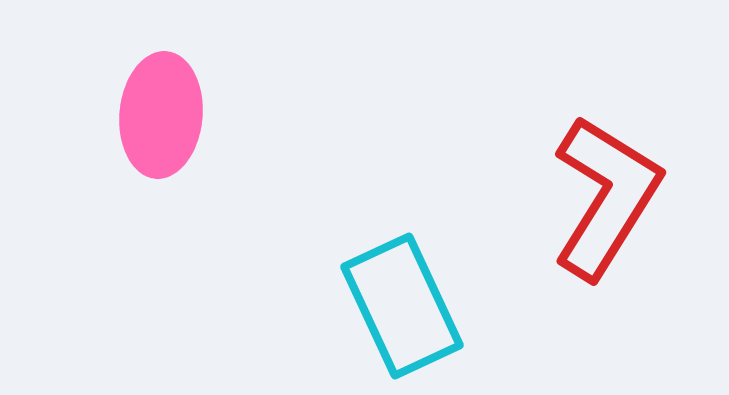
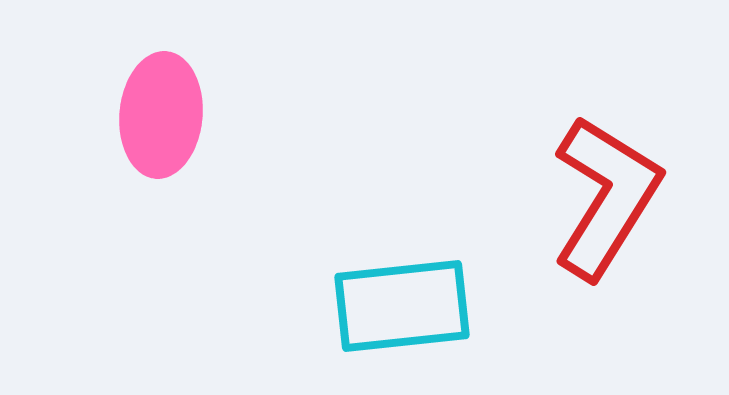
cyan rectangle: rotated 71 degrees counterclockwise
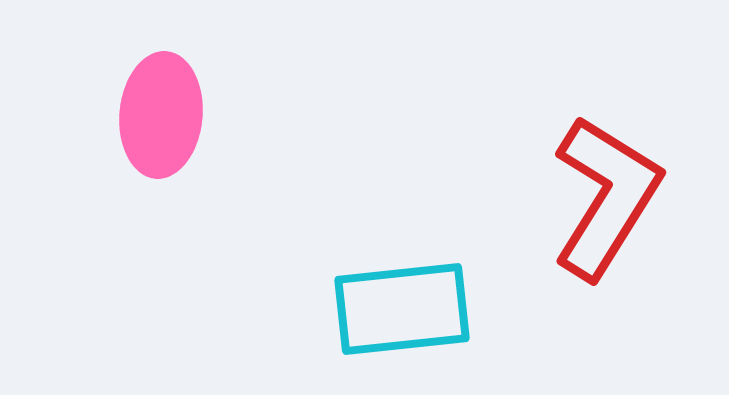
cyan rectangle: moved 3 px down
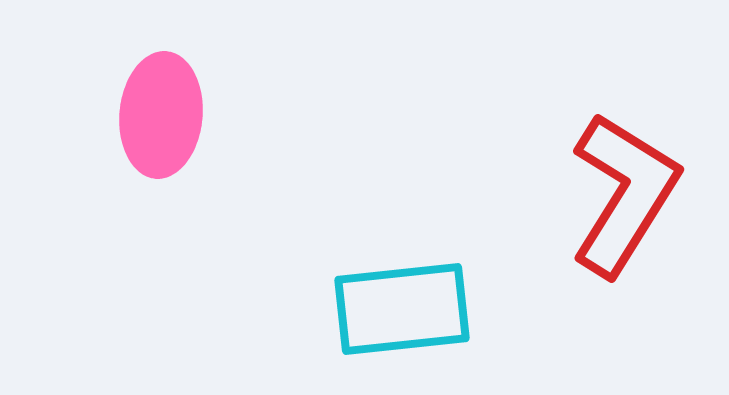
red L-shape: moved 18 px right, 3 px up
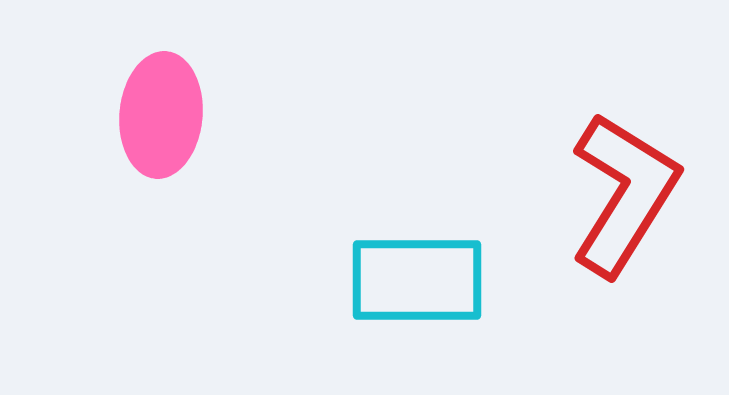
cyan rectangle: moved 15 px right, 29 px up; rotated 6 degrees clockwise
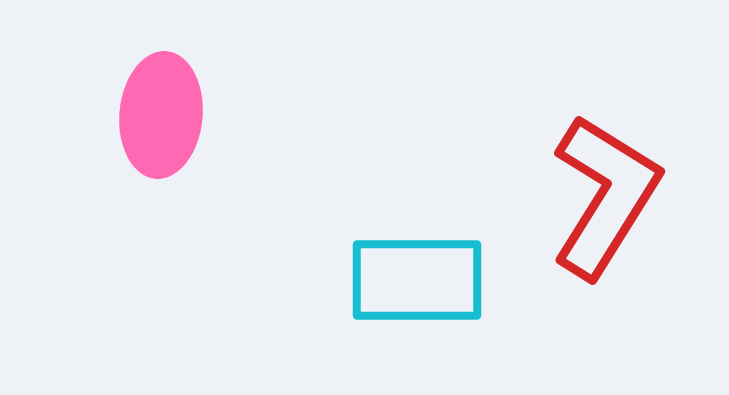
red L-shape: moved 19 px left, 2 px down
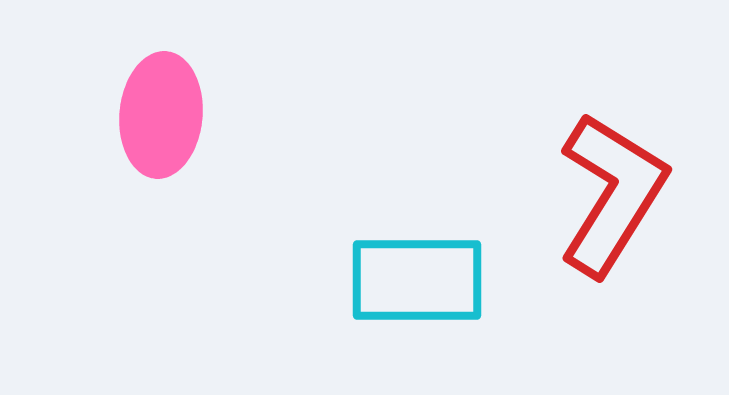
red L-shape: moved 7 px right, 2 px up
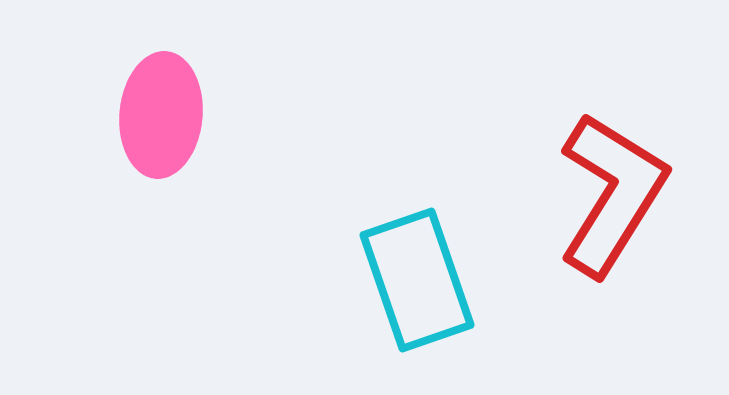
cyan rectangle: rotated 71 degrees clockwise
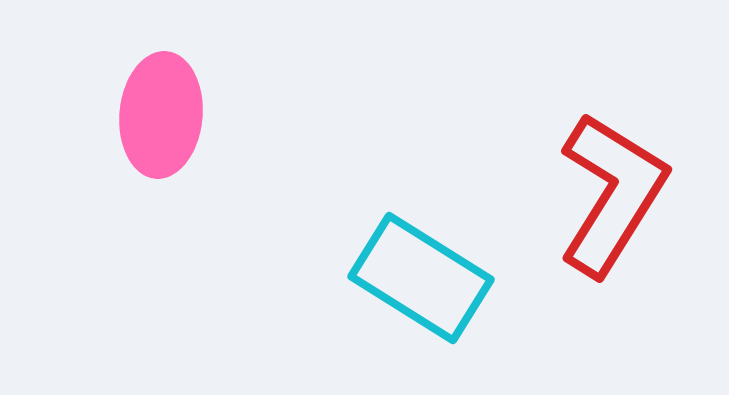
cyan rectangle: moved 4 px right, 2 px up; rotated 39 degrees counterclockwise
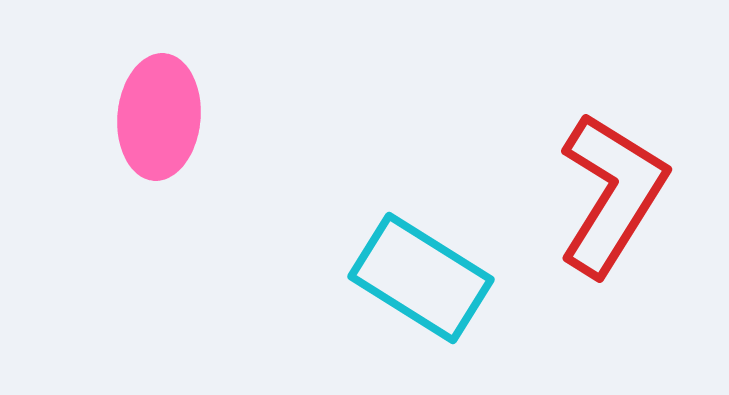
pink ellipse: moved 2 px left, 2 px down
